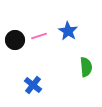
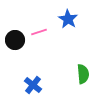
blue star: moved 12 px up
pink line: moved 4 px up
green semicircle: moved 3 px left, 7 px down
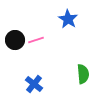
pink line: moved 3 px left, 8 px down
blue cross: moved 1 px right, 1 px up
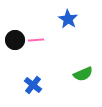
pink line: rotated 14 degrees clockwise
green semicircle: rotated 72 degrees clockwise
blue cross: moved 1 px left, 1 px down
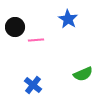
black circle: moved 13 px up
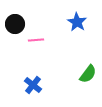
blue star: moved 9 px right, 3 px down
black circle: moved 3 px up
green semicircle: moved 5 px right; rotated 30 degrees counterclockwise
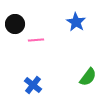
blue star: moved 1 px left
green semicircle: moved 3 px down
